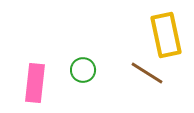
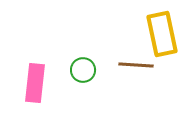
yellow rectangle: moved 4 px left, 1 px up
brown line: moved 11 px left, 8 px up; rotated 28 degrees counterclockwise
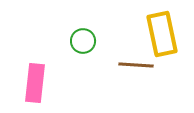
green circle: moved 29 px up
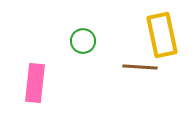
yellow rectangle: moved 1 px down
brown line: moved 4 px right, 2 px down
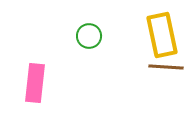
green circle: moved 6 px right, 5 px up
brown line: moved 26 px right
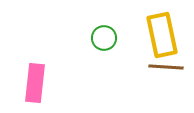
green circle: moved 15 px right, 2 px down
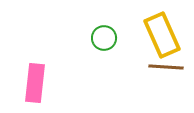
yellow rectangle: rotated 12 degrees counterclockwise
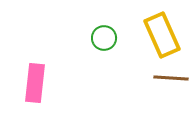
brown line: moved 5 px right, 11 px down
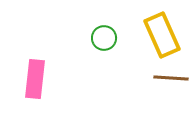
pink rectangle: moved 4 px up
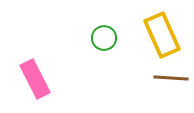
pink rectangle: rotated 33 degrees counterclockwise
